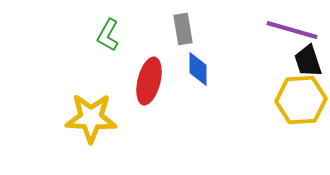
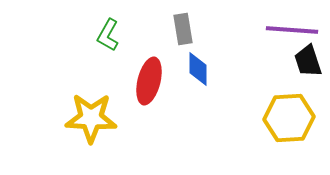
purple line: rotated 12 degrees counterclockwise
yellow hexagon: moved 12 px left, 18 px down
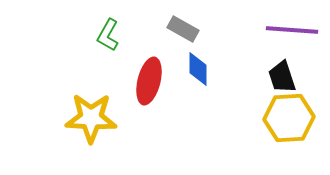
gray rectangle: rotated 52 degrees counterclockwise
black trapezoid: moved 26 px left, 16 px down
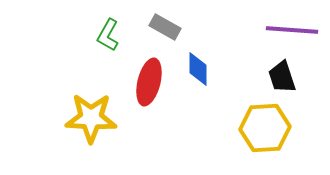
gray rectangle: moved 18 px left, 2 px up
red ellipse: moved 1 px down
yellow hexagon: moved 24 px left, 10 px down
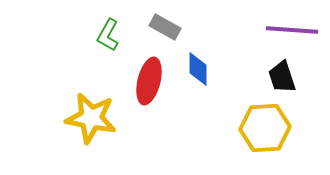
red ellipse: moved 1 px up
yellow star: rotated 9 degrees clockwise
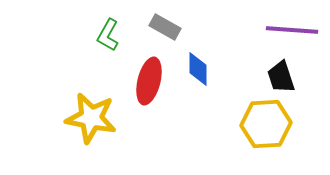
black trapezoid: moved 1 px left
yellow hexagon: moved 1 px right, 4 px up
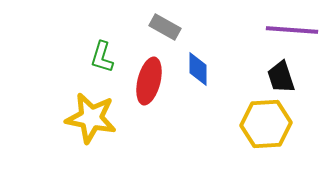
green L-shape: moved 6 px left, 22 px down; rotated 12 degrees counterclockwise
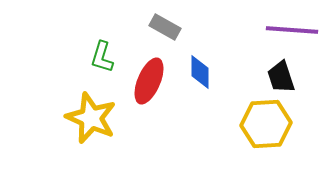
blue diamond: moved 2 px right, 3 px down
red ellipse: rotated 9 degrees clockwise
yellow star: rotated 12 degrees clockwise
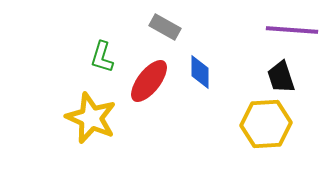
red ellipse: rotated 15 degrees clockwise
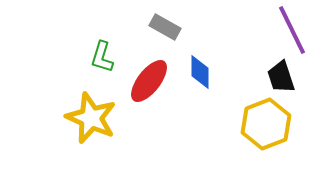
purple line: rotated 60 degrees clockwise
yellow hexagon: rotated 18 degrees counterclockwise
